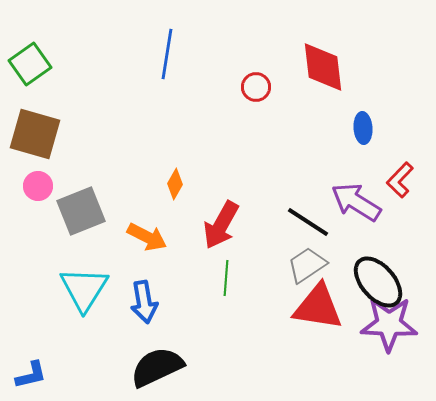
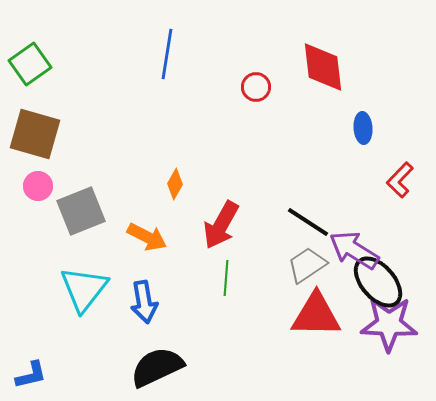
purple arrow: moved 2 px left, 48 px down
cyan triangle: rotated 6 degrees clockwise
red triangle: moved 2 px left, 8 px down; rotated 8 degrees counterclockwise
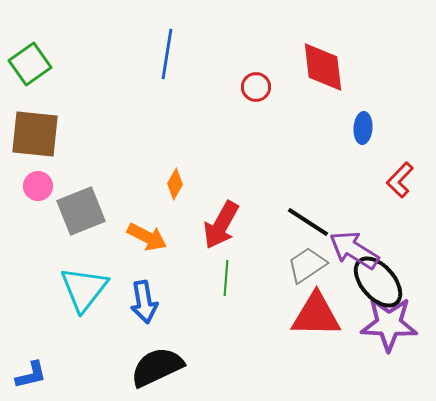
blue ellipse: rotated 8 degrees clockwise
brown square: rotated 10 degrees counterclockwise
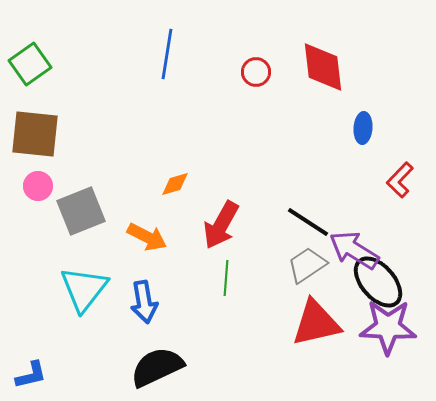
red circle: moved 15 px up
orange diamond: rotated 44 degrees clockwise
red triangle: moved 8 px down; rotated 14 degrees counterclockwise
purple star: moved 1 px left, 3 px down
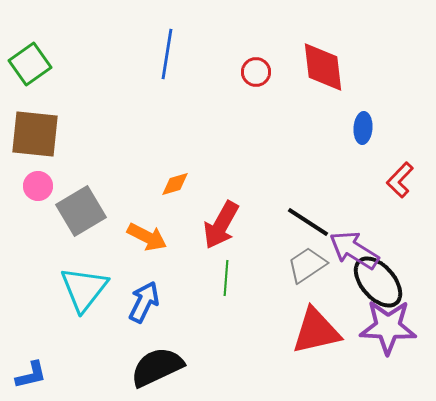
gray square: rotated 9 degrees counterclockwise
blue arrow: rotated 144 degrees counterclockwise
red triangle: moved 8 px down
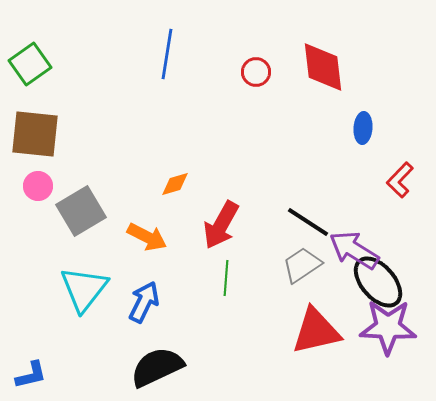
gray trapezoid: moved 5 px left
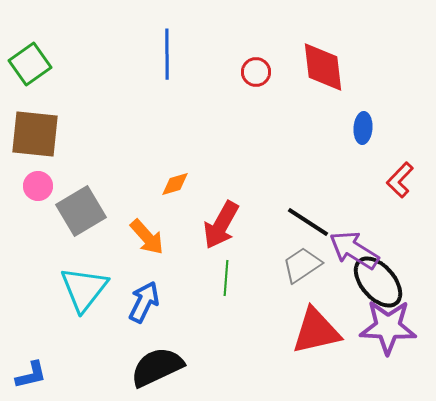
blue line: rotated 9 degrees counterclockwise
orange arrow: rotated 21 degrees clockwise
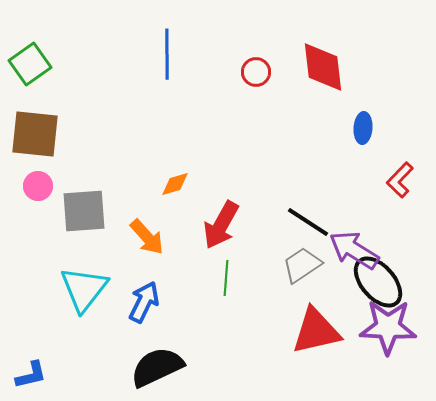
gray square: moved 3 px right; rotated 27 degrees clockwise
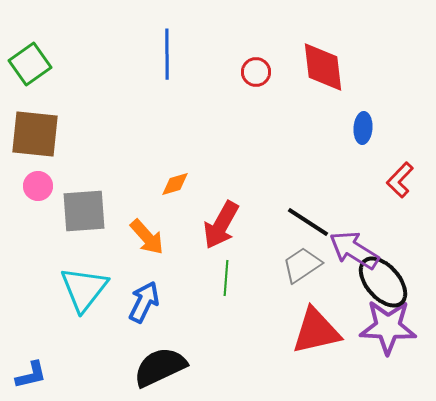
black ellipse: moved 5 px right
black semicircle: moved 3 px right
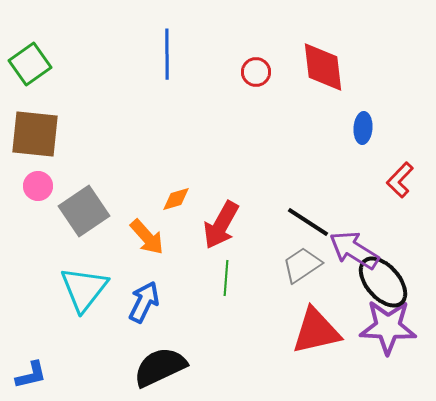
orange diamond: moved 1 px right, 15 px down
gray square: rotated 30 degrees counterclockwise
